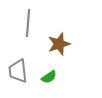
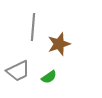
gray line: moved 5 px right, 4 px down
gray trapezoid: rotated 110 degrees counterclockwise
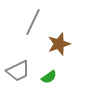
gray line: moved 5 px up; rotated 20 degrees clockwise
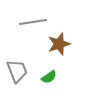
gray line: rotated 56 degrees clockwise
gray trapezoid: moved 1 px left; rotated 85 degrees counterclockwise
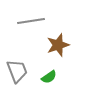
gray line: moved 2 px left, 1 px up
brown star: moved 1 px left, 1 px down
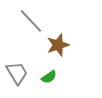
gray line: rotated 56 degrees clockwise
gray trapezoid: moved 2 px down; rotated 10 degrees counterclockwise
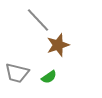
gray line: moved 7 px right, 1 px up
gray trapezoid: rotated 135 degrees clockwise
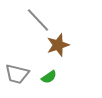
gray trapezoid: moved 1 px down
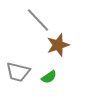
gray trapezoid: moved 1 px right, 2 px up
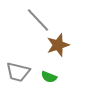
green semicircle: rotated 56 degrees clockwise
